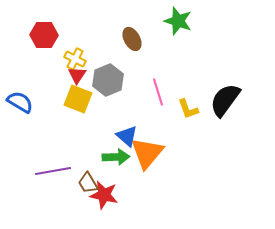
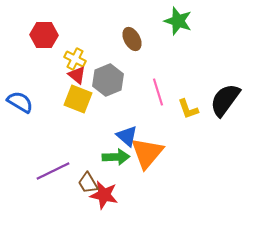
red triangle: rotated 24 degrees counterclockwise
purple line: rotated 16 degrees counterclockwise
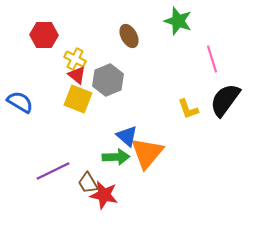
brown ellipse: moved 3 px left, 3 px up
pink line: moved 54 px right, 33 px up
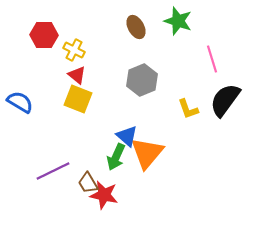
brown ellipse: moved 7 px right, 9 px up
yellow cross: moved 1 px left, 9 px up
gray hexagon: moved 34 px right
green arrow: rotated 116 degrees clockwise
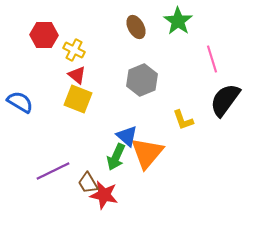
green star: rotated 16 degrees clockwise
yellow L-shape: moved 5 px left, 11 px down
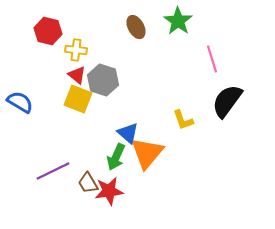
red hexagon: moved 4 px right, 4 px up; rotated 12 degrees clockwise
yellow cross: moved 2 px right; rotated 20 degrees counterclockwise
gray hexagon: moved 39 px left; rotated 20 degrees counterclockwise
black semicircle: moved 2 px right, 1 px down
blue triangle: moved 1 px right, 3 px up
red star: moved 5 px right, 4 px up; rotated 20 degrees counterclockwise
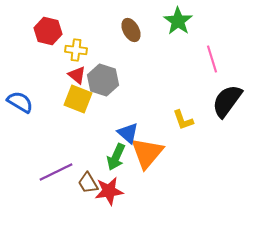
brown ellipse: moved 5 px left, 3 px down
purple line: moved 3 px right, 1 px down
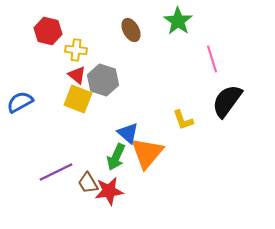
blue semicircle: rotated 60 degrees counterclockwise
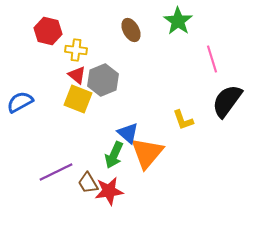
gray hexagon: rotated 20 degrees clockwise
green arrow: moved 2 px left, 2 px up
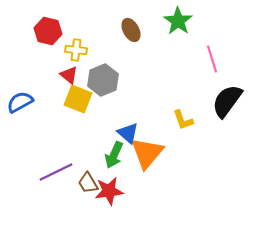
red triangle: moved 8 px left
